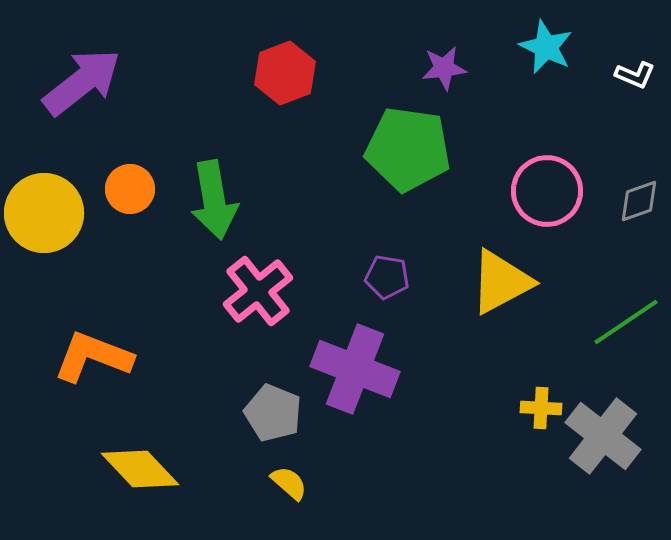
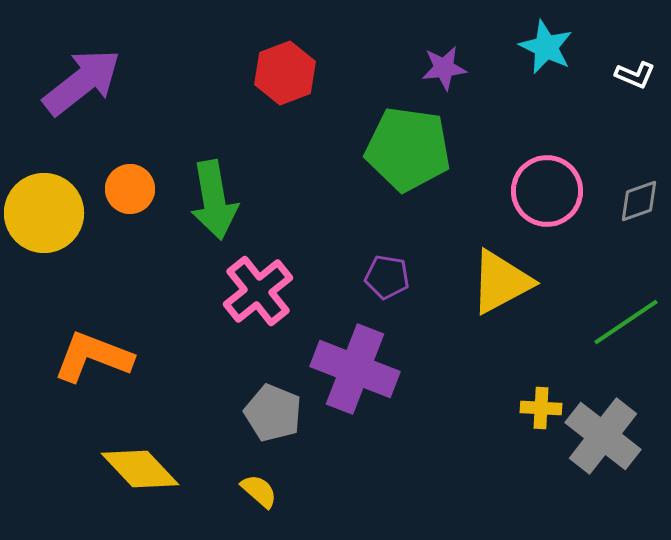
yellow semicircle: moved 30 px left, 8 px down
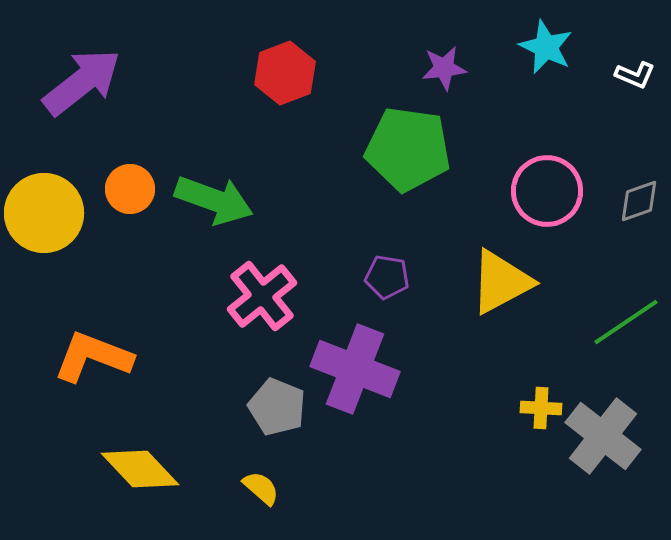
green arrow: rotated 60 degrees counterclockwise
pink cross: moved 4 px right, 5 px down
gray pentagon: moved 4 px right, 6 px up
yellow semicircle: moved 2 px right, 3 px up
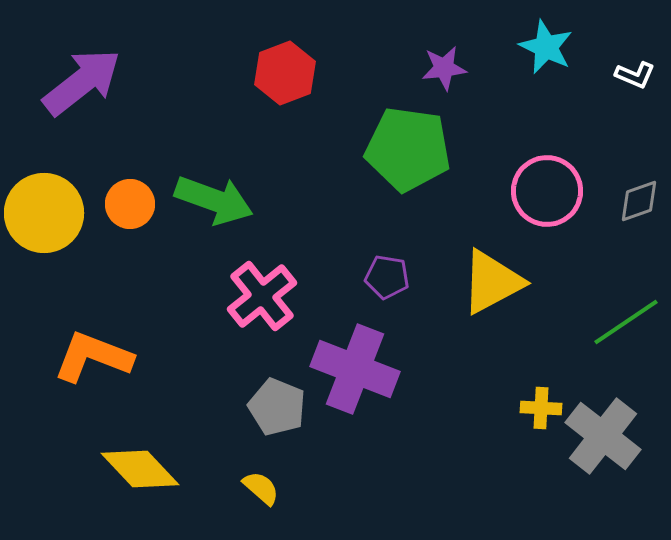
orange circle: moved 15 px down
yellow triangle: moved 9 px left
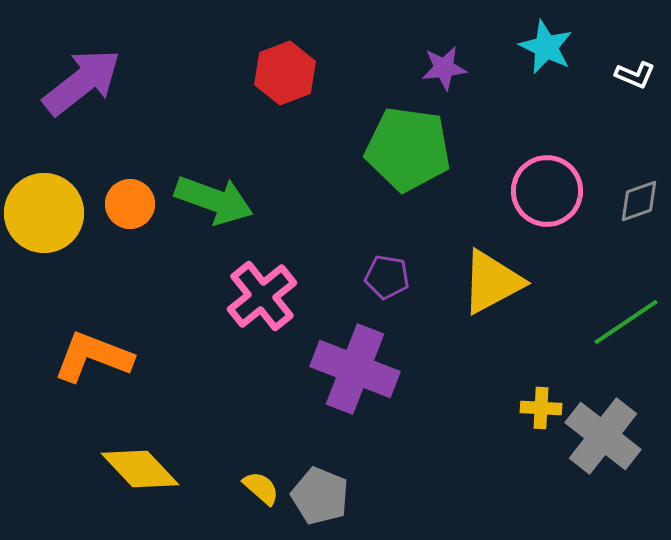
gray pentagon: moved 43 px right, 89 px down
